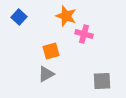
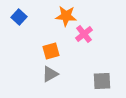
orange star: rotated 15 degrees counterclockwise
pink cross: rotated 36 degrees clockwise
gray triangle: moved 4 px right
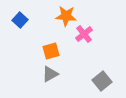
blue square: moved 1 px right, 3 px down
gray square: rotated 36 degrees counterclockwise
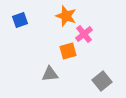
orange star: rotated 15 degrees clockwise
blue square: rotated 28 degrees clockwise
orange square: moved 17 px right
gray triangle: rotated 24 degrees clockwise
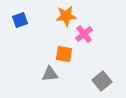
orange star: rotated 25 degrees counterclockwise
orange square: moved 4 px left, 3 px down; rotated 24 degrees clockwise
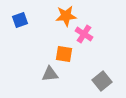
pink cross: rotated 18 degrees counterclockwise
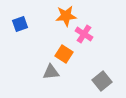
blue square: moved 4 px down
orange square: rotated 24 degrees clockwise
gray triangle: moved 1 px right, 2 px up
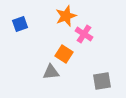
orange star: rotated 15 degrees counterclockwise
gray square: rotated 30 degrees clockwise
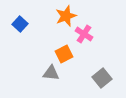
blue square: rotated 28 degrees counterclockwise
orange square: rotated 30 degrees clockwise
gray triangle: moved 1 px down; rotated 12 degrees clockwise
gray square: moved 3 px up; rotated 30 degrees counterclockwise
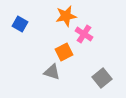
orange star: rotated 10 degrees clockwise
blue square: rotated 14 degrees counterclockwise
orange square: moved 2 px up
gray triangle: moved 1 px right, 1 px up; rotated 12 degrees clockwise
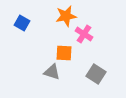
blue square: moved 2 px right, 1 px up
orange square: moved 1 px down; rotated 30 degrees clockwise
gray square: moved 6 px left, 4 px up; rotated 18 degrees counterclockwise
